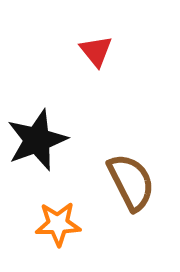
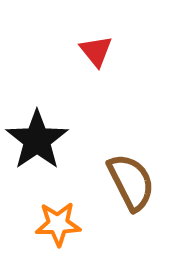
black star: rotated 14 degrees counterclockwise
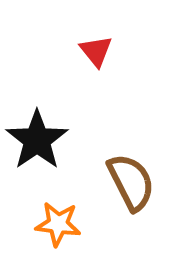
orange star: rotated 9 degrees clockwise
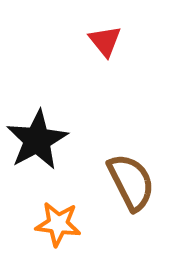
red triangle: moved 9 px right, 10 px up
black star: rotated 6 degrees clockwise
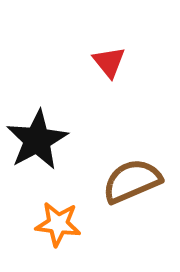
red triangle: moved 4 px right, 21 px down
brown semicircle: moved 1 px right, 1 px up; rotated 86 degrees counterclockwise
